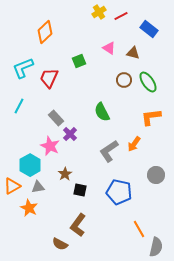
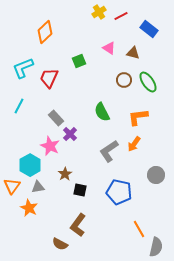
orange L-shape: moved 13 px left
orange triangle: rotated 24 degrees counterclockwise
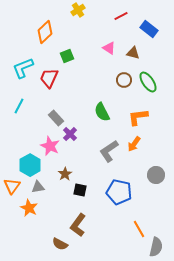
yellow cross: moved 21 px left, 2 px up
green square: moved 12 px left, 5 px up
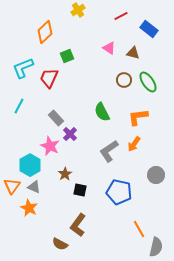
gray triangle: moved 4 px left; rotated 32 degrees clockwise
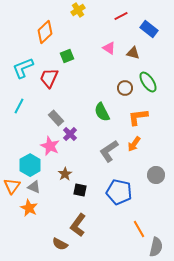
brown circle: moved 1 px right, 8 px down
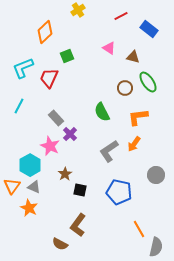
brown triangle: moved 4 px down
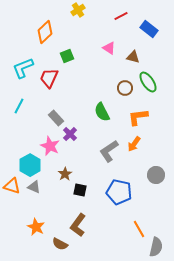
orange triangle: rotated 48 degrees counterclockwise
orange star: moved 7 px right, 19 px down
